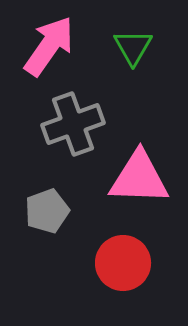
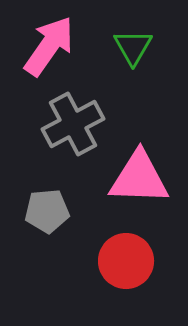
gray cross: rotated 8 degrees counterclockwise
gray pentagon: rotated 15 degrees clockwise
red circle: moved 3 px right, 2 px up
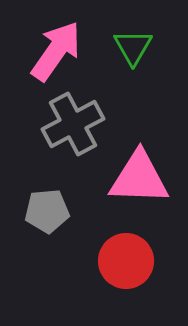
pink arrow: moved 7 px right, 5 px down
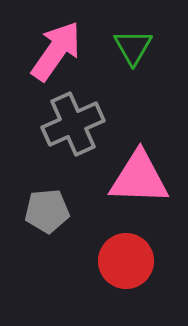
gray cross: rotated 4 degrees clockwise
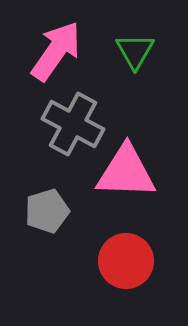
green triangle: moved 2 px right, 4 px down
gray cross: rotated 38 degrees counterclockwise
pink triangle: moved 13 px left, 6 px up
gray pentagon: rotated 12 degrees counterclockwise
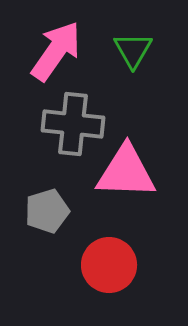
green triangle: moved 2 px left, 1 px up
gray cross: rotated 22 degrees counterclockwise
red circle: moved 17 px left, 4 px down
